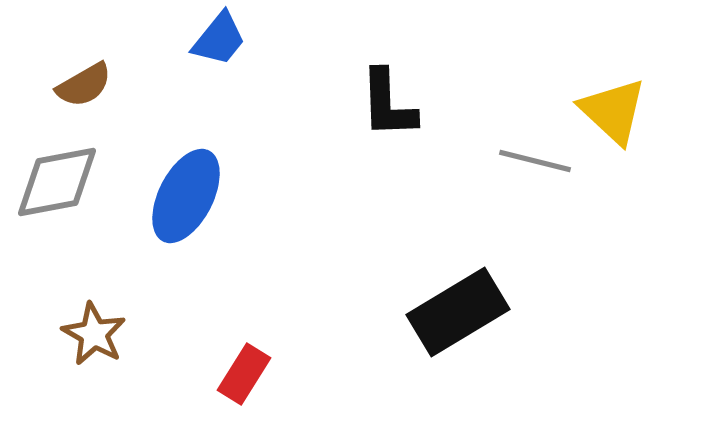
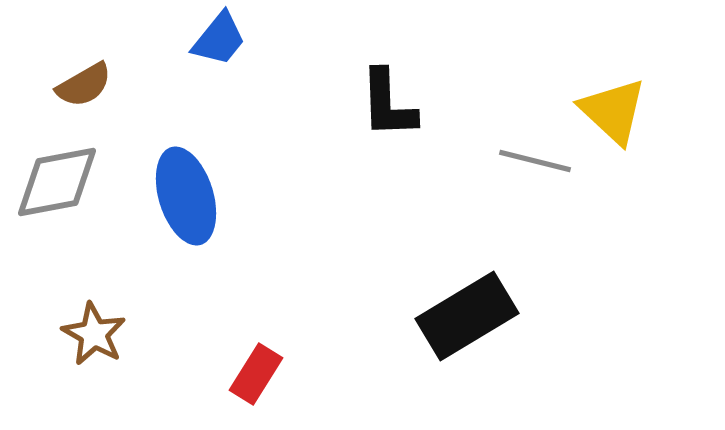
blue ellipse: rotated 44 degrees counterclockwise
black rectangle: moved 9 px right, 4 px down
red rectangle: moved 12 px right
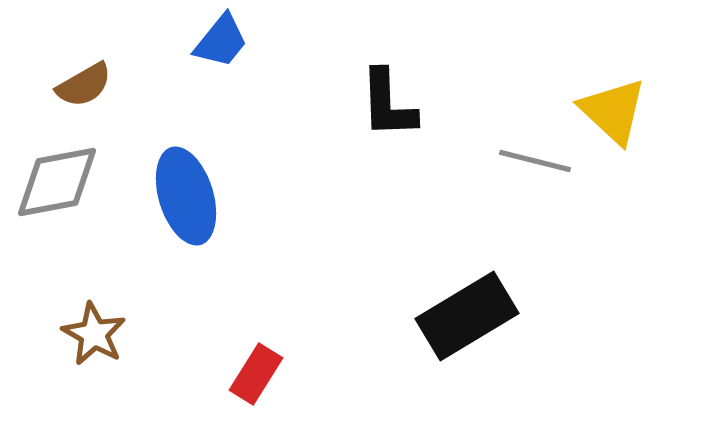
blue trapezoid: moved 2 px right, 2 px down
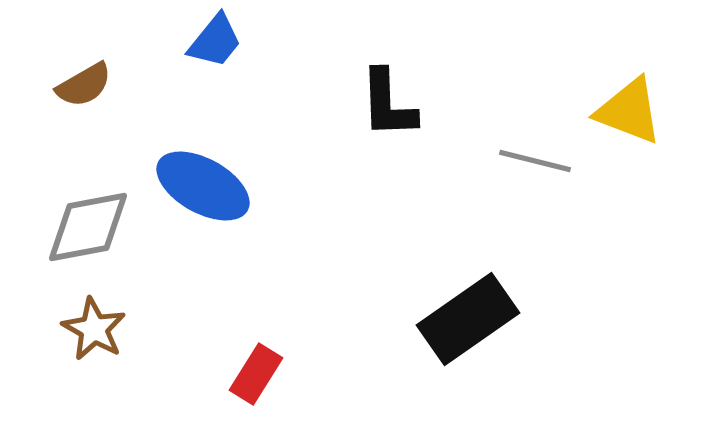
blue trapezoid: moved 6 px left
yellow triangle: moved 16 px right; rotated 22 degrees counterclockwise
gray diamond: moved 31 px right, 45 px down
blue ellipse: moved 17 px right, 10 px up; rotated 44 degrees counterclockwise
black rectangle: moved 1 px right, 3 px down; rotated 4 degrees counterclockwise
brown star: moved 5 px up
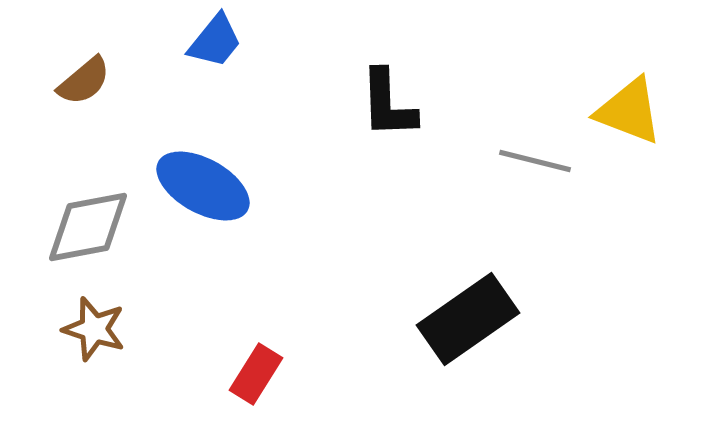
brown semicircle: moved 4 px up; rotated 10 degrees counterclockwise
brown star: rotated 12 degrees counterclockwise
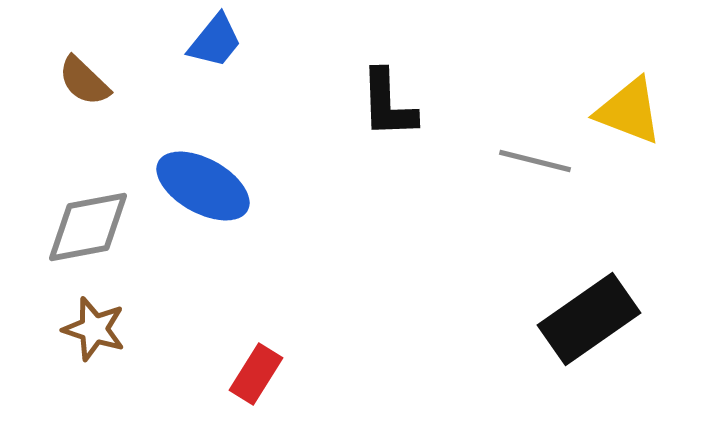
brown semicircle: rotated 84 degrees clockwise
black rectangle: moved 121 px right
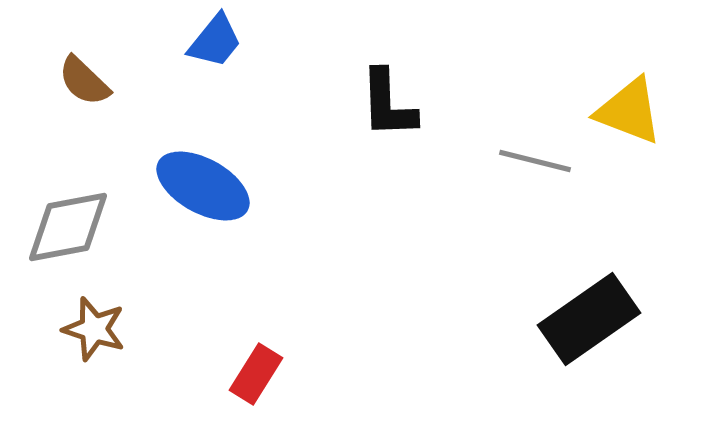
gray diamond: moved 20 px left
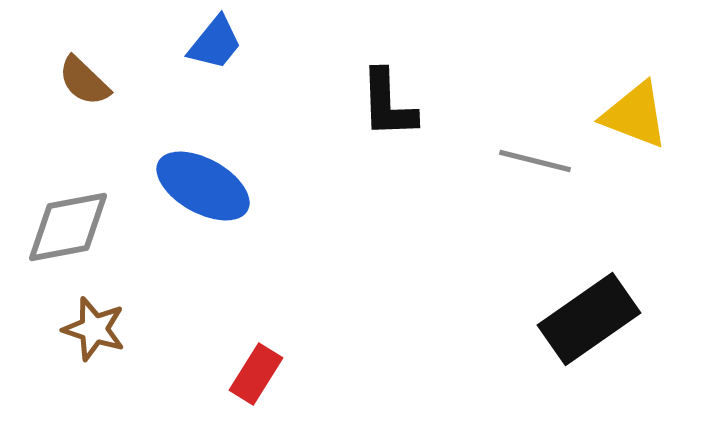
blue trapezoid: moved 2 px down
yellow triangle: moved 6 px right, 4 px down
